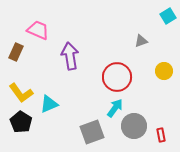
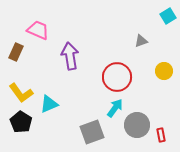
gray circle: moved 3 px right, 1 px up
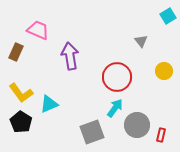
gray triangle: rotated 48 degrees counterclockwise
red rectangle: rotated 24 degrees clockwise
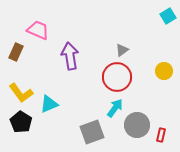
gray triangle: moved 19 px left, 9 px down; rotated 32 degrees clockwise
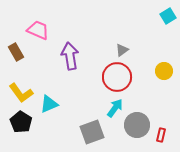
brown rectangle: rotated 54 degrees counterclockwise
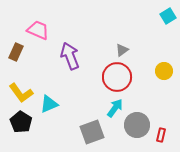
brown rectangle: rotated 54 degrees clockwise
purple arrow: rotated 12 degrees counterclockwise
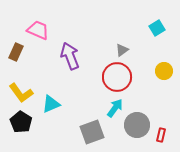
cyan square: moved 11 px left, 12 px down
cyan triangle: moved 2 px right
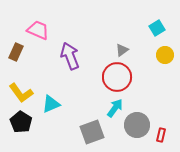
yellow circle: moved 1 px right, 16 px up
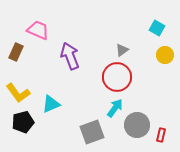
cyan square: rotated 28 degrees counterclockwise
yellow L-shape: moved 3 px left
black pentagon: moved 2 px right; rotated 25 degrees clockwise
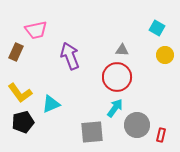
pink trapezoid: moved 2 px left; rotated 145 degrees clockwise
gray triangle: rotated 40 degrees clockwise
yellow L-shape: moved 2 px right
gray square: rotated 15 degrees clockwise
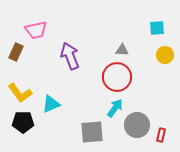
cyan square: rotated 35 degrees counterclockwise
black pentagon: rotated 15 degrees clockwise
